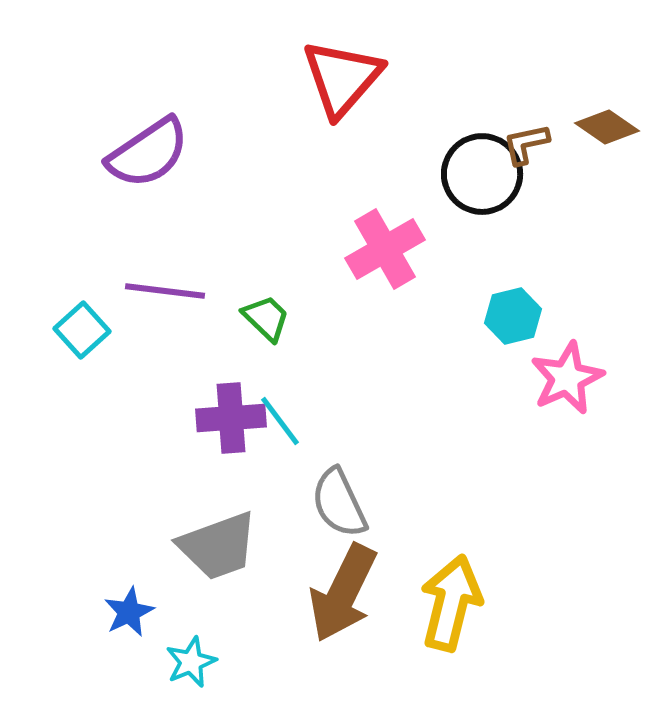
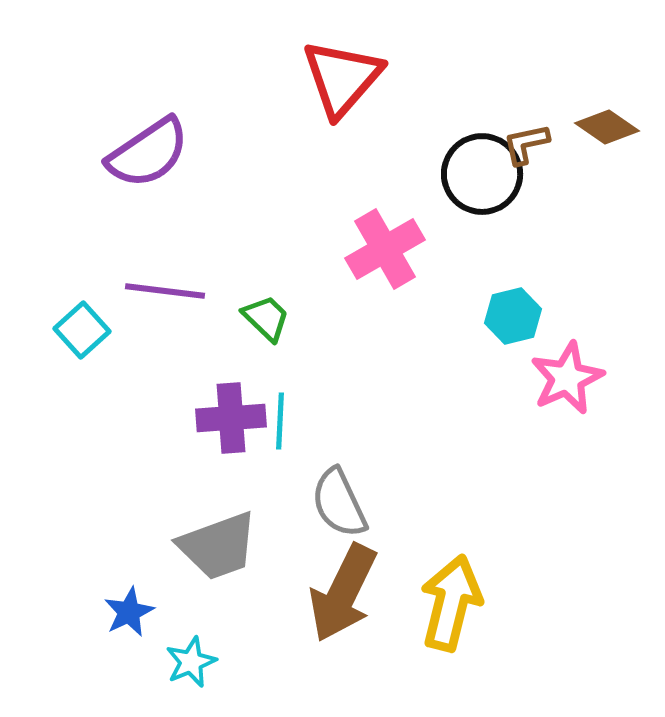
cyan line: rotated 40 degrees clockwise
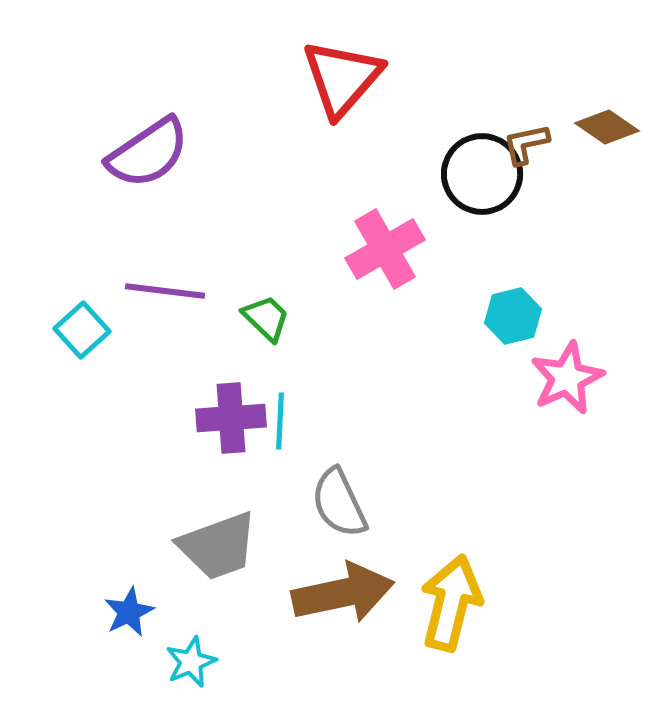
brown arrow: rotated 128 degrees counterclockwise
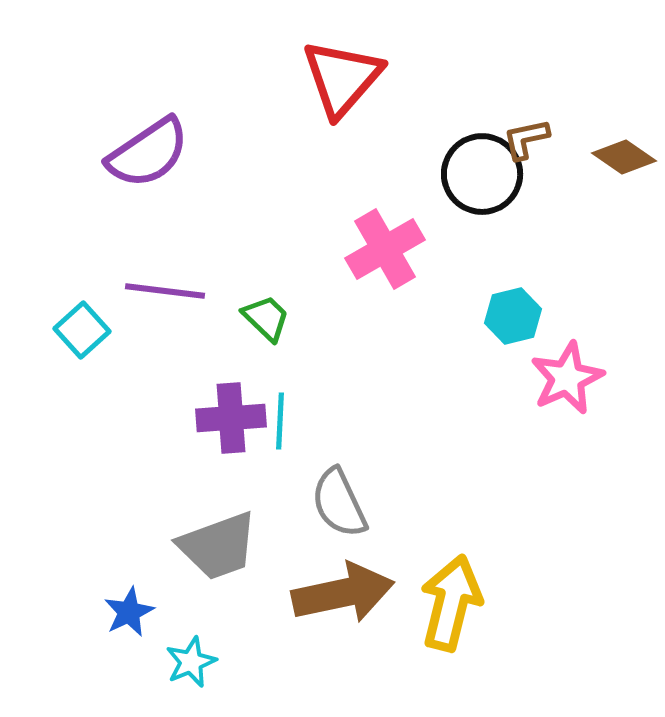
brown diamond: moved 17 px right, 30 px down
brown L-shape: moved 5 px up
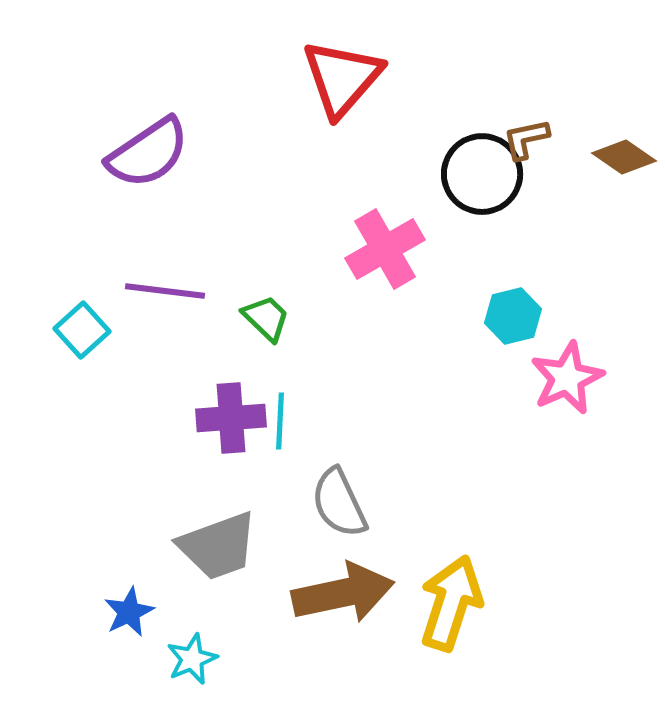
yellow arrow: rotated 4 degrees clockwise
cyan star: moved 1 px right, 3 px up
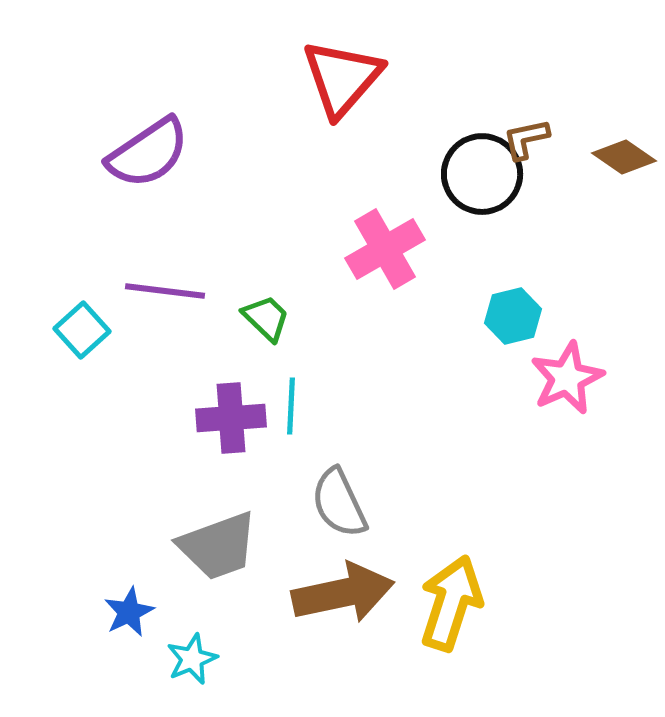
cyan line: moved 11 px right, 15 px up
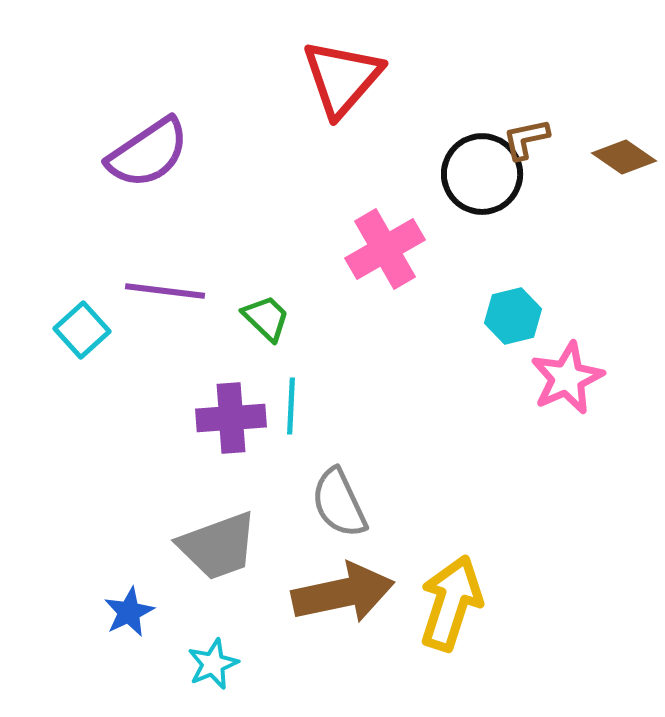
cyan star: moved 21 px right, 5 px down
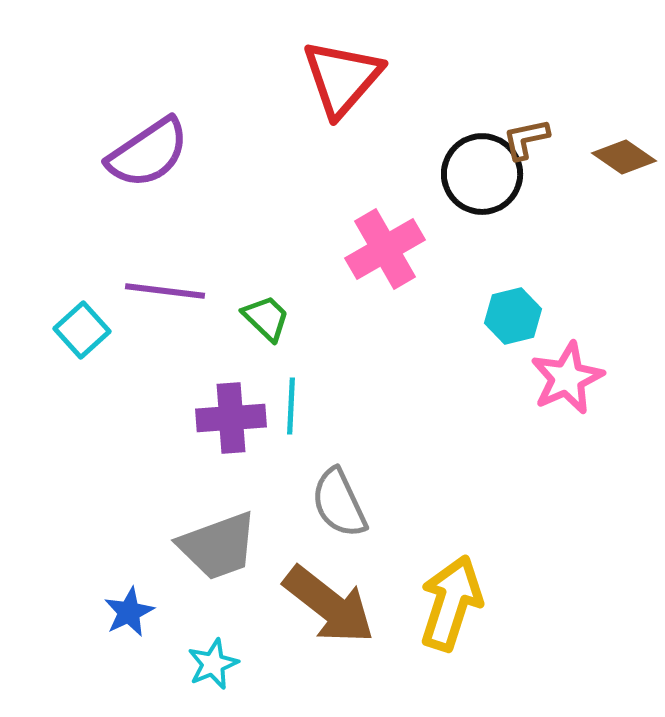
brown arrow: moved 14 px left, 12 px down; rotated 50 degrees clockwise
